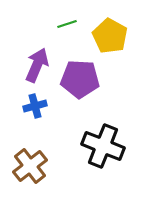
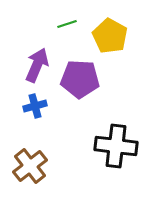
black cross: moved 13 px right; rotated 15 degrees counterclockwise
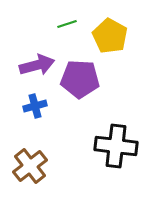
purple arrow: rotated 52 degrees clockwise
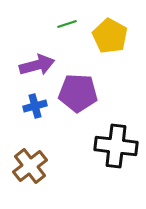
purple pentagon: moved 2 px left, 14 px down
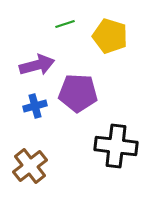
green line: moved 2 px left
yellow pentagon: rotated 12 degrees counterclockwise
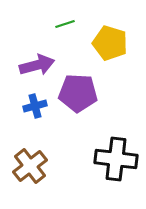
yellow pentagon: moved 7 px down
black cross: moved 13 px down
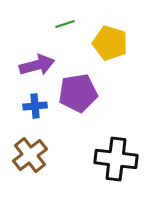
purple pentagon: rotated 12 degrees counterclockwise
blue cross: rotated 10 degrees clockwise
brown cross: moved 11 px up
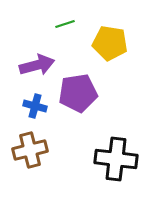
yellow pentagon: rotated 8 degrees counterclockwise
blue cross: rotated 20 degrees clockwise
brown cross: moved 5 px up; rotated 24 degrees clockwise
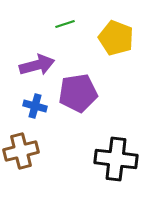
yellow pentagon: moved 6 px right, 5 px up; rotated 12 degrees clockwise
brown cross: moved 9 px left, 1 px down
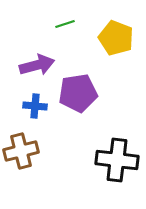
blue cross: rotated 10 degrees counterclockwise
black cross: moved 1 px right, 1 px down
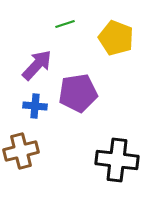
purple arrow: rotated 32 degrees counterclockwise
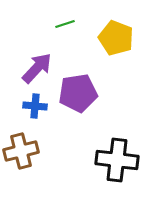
purple arrow: moved 3 px down
